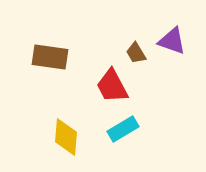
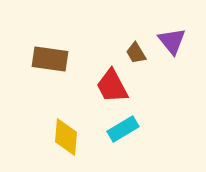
purple triangle: rotated 32 degrees clockwise
brown rectangle: moved 2 px down
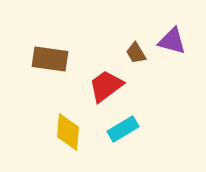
purple triangle: rotated 36 degrees counterclockwise
red trapezoid: moved 6 px left; rotated 81 degrees clockwise
yellow diamond: moved 2 px right, 5 px up
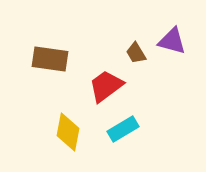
yellow diamond: rotated 6 degrees clockwise
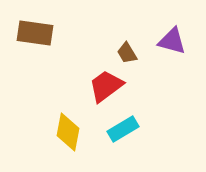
brown trapezoid: moved 9 px left
brown rectangle: moved 15 px left, 26 px up
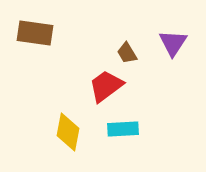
purple triangle: moved 1 px right, 2 px down; rotated 48 degrees clockwise
cyan rectangle: rotated 28 degrees clockwise
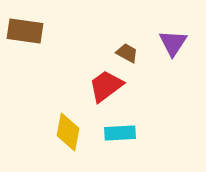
brown rectangle: moved 10 px left, 2 px up
brown trapezoid: rotated 150 degrees clockwise
cyan rectangle: moved 3 px left, 4 px down
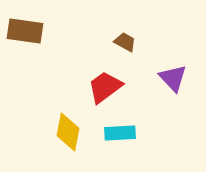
purple triangle: moved 35 px down; rotated 16 degrees counterclockwise
brown trapezoid: moved 2 px left, 11 px up
red trapezoid: moved 1 px left, 1 px down
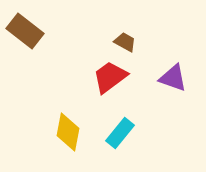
brown rectangle: rotated 30 degrees clockwise
purple triangle: rotated 28 degrees counterclockwise
red trapezoid: moved 5 px right, 10 px up
cyan rectangle: rotated 48 degrees counterclockwise
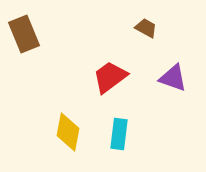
brown rectangle: moved 1 px left, 3 px down; rotated 30 degrees clockwise
brown trapezoid: moved 21 px right, 14 px up
cyan rectangle: moved 1 px left, 1 px down; rotated 32 degrees counterclockwise
